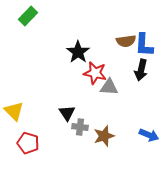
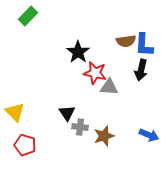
yellow triangle: moved 1 px right, 1 px down
red pentagon: moved 3 px left, 2 px down
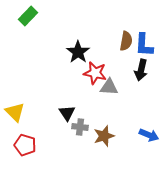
brown semicircle: rotated 72 degrees counterclockwise
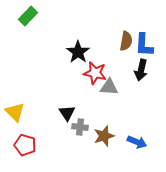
blue arrow: moved 12 px left, 7 px down
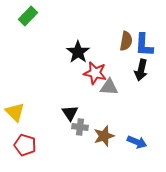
black triangle: moved 3 px right
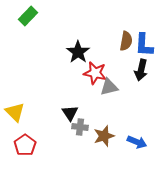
gray triangle: rotated 18 degrees counterclockwise
red pentagon: rotated 20 degrees clockwise
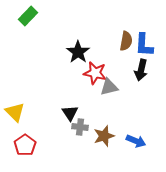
blue arrow: moved 1 px left, 1 px up
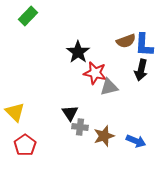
brown semicircle: rotated 60 degrees clockwise
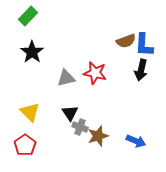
black star: moved 46 px left
gray triangle: moved 43 px left, 9 px up
yellow triangle: moved 15 px right
gray cross: rotated 14 degrees clockwise
brown star: moved 6 px left
